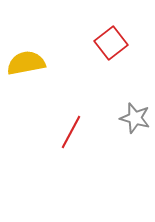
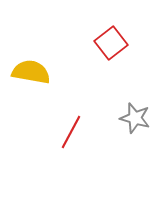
yellow semicircle: moved 5 px right, 9 px down; rotated 21 degrees clockwise
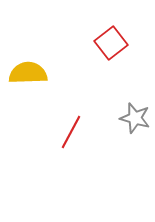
yellow semicircle: moved 3 px left, 1 px down; rotated 12 degrees counterclockwise
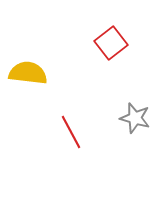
yellow semicircle: rotated 9 degrees clockwise
red line: rotated 56 degrees counterclockwise
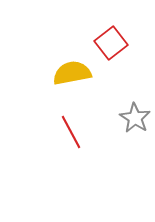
yellow semicircle: moved 44 px right; rotated 18 degrees counterclockwise
gray star: rotated 16 degrees clockwise
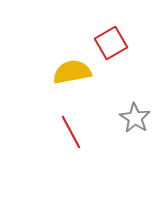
red square: rotated 8 degrees clockwise
yellow semicircle: moved 1 px up
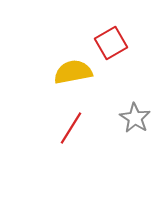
yellow semicircle: moved 1 px right
red line: moved 4 px up; rotated 60 degrees clockwise
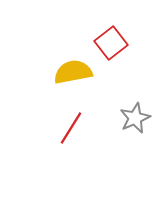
red square: rotated 8 degrees counterclockwise
gray star: rotated 16 degrees clockwise
